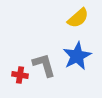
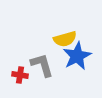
yellow semicircle: moved 13 px left, 21 px down; rotated 25 degrees clockwise
gray L-shape: moved 2 px left
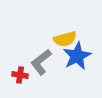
gray L-shape: moved 1 px left, 3 px up; rotated 112 degrees counterclockwise
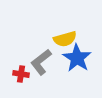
blue star: moved 2 px down; rotated 12 degrees counterclockwise
red cross: moved 1 px right, 1 px up
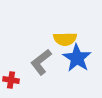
yellow semicircle: rotated 15 degrees clockwise
red cross: moved 10 px left, 6 px down
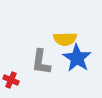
gray L-shape: rotated 44 degrees counterclockwise
red cross: rotated 14 degrees clockwise
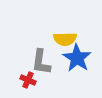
red cross: moved 17 px right
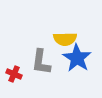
red cross: moved 14 px left, 6 px up
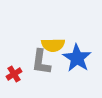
yellow semicircle: moved 12 px left, 6 px down
red cross: rotated 35 degrees clockwise
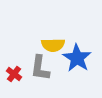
gray L-shape: moved 1 px left, 6 px down
red cross: rotated 21 degrees counterclockwise
